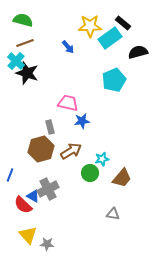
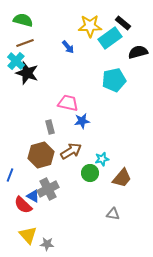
cyan pentagon: rotated 10 degrees clockwise
brown hexagon: moved 6 px down
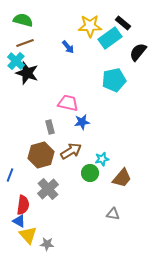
black semicircle: rotated 36 degrees counterclockwise
blue star: moved 1 px down
gray cross: rotated 15 degrees counterclockwise
blue triangle: moved 14 px left, 25 px down
red semicircle: rotated 126 degrees counterclockwise
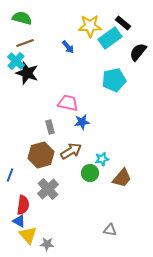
green semicircle: moved 1 px left, 2 px up
gray triangle: moved 3 px left, 16 px down
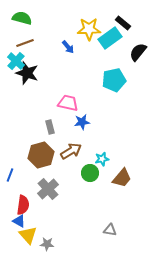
yellow star: moved 1 px left, 3 px down
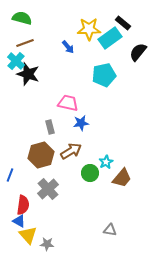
black star: moved 1 px right, 1 px down
cyan pentagon: moved 10 px left, 5 px up
blue star: moved 1 px left, 1 px down
cyan star: moved 4 px right, 3 px down; rotated 16 degrees counterclockwise
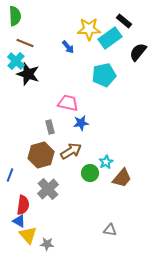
green semicircle: moved 7 px left, 2 px up; rotated 72 degrees clockwise
black rectangle: moved 1 px right, 2 px up
brown line: rotated 42 degrees clockwise
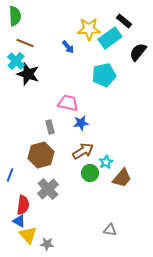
brown arrow: moved 12 px right
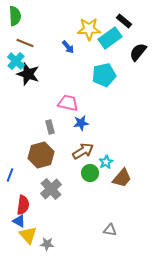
gray cross: moved 3 px right
